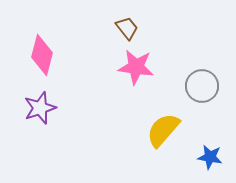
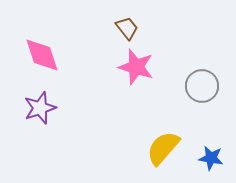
pink diamond: rotated 33 degrees counterclockwise
pink star: rotated 9 degrees clockwise
yellow semicircle: moved 18 px down
blue star: moved 1 px right, 1 px down
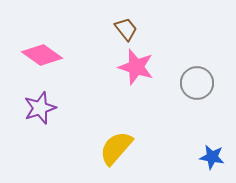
brown trapezoid: moved 1 px left, 1 px down
pink diamond: rotated 36 degrees counterclockwise
gray circle: moved 5 px left, 3 px up
yellow semicircle: moved 47 px left
blue star: moved 1 px right, 1 px up
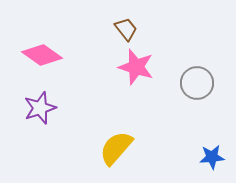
blue star: rotated 15 degrees counterclockwise
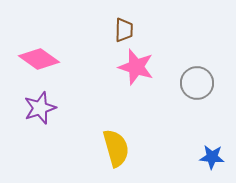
brown trapezoid: moved 2 px left, 1 px down; rotated 40 degrees clockwise
pink diamond: moved 3 px left, 4 px down
yellow semicircle: rotated 123 degrees clockwise
blue star: rotated 10 degrees clockwise
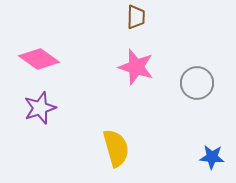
brown trapezoid: moved 12 px right, 13 px up
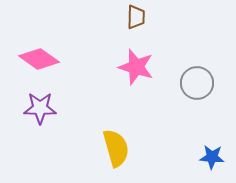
purple star: rotated 20 degrees clockwise
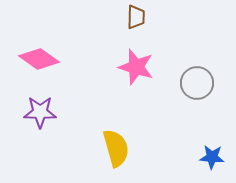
purple star: moved 4 px down
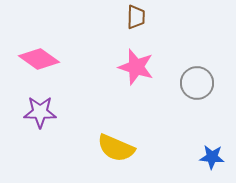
yellow semicircle: rotated 129 degrees clockwise
